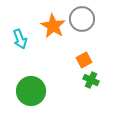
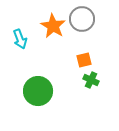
orange square: rotated 14 degrees clockwise
green circle: moved 7 px right
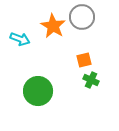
gray circle: moved 2 px up
cyan arrow: rotated 48 degrees counterclockwise
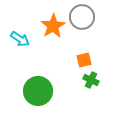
orange star: rotated 10 degrees clockwise
cyan arrow: rotated 12 degrees clockwise
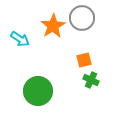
gray circle: moved 1 px down
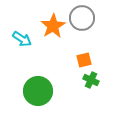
cyan arrow: moved 2 px right
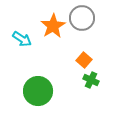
orange square: rotated 35 degrees counterclockwise
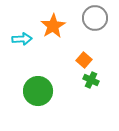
gray circle: moved 13 px right
cyan arrow: rotated 36 degrees counterclockwise
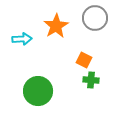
orange star: moved 3 px right
orange square: rotated 14 degrees counterclockwise
green cross: rotated 21 degrees counterclockwise
